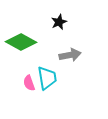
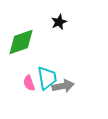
green diamond: rotated 48 degrees counterclockwise
gray arrow: moved 7 px left, 31 px down
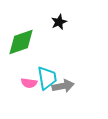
pink semicircle: rotated 63 degrees counterclockwise
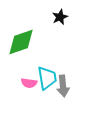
black star: moved 1 px right, 5 px up
gray arrow: rotated 95 degrees clockwise
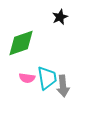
green diamond: moved 1 px down
pink semicircle: moved 2 px left, 5 px up
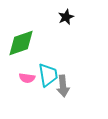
black star: moved 6 px right
cyan trapezoid: moved 1 px right, 3 px up
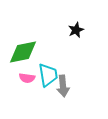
black star: moved 10 px right, 13 px down
green diamond: moved 2 px right, 9 px down; rotated 8 degrees clockwise
